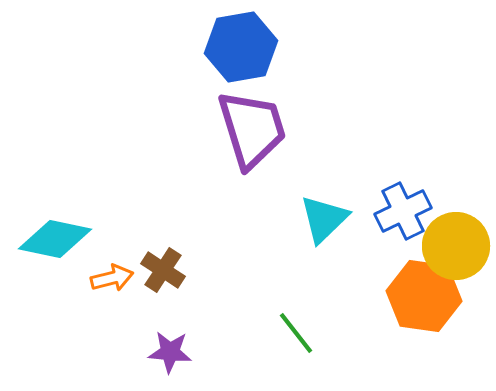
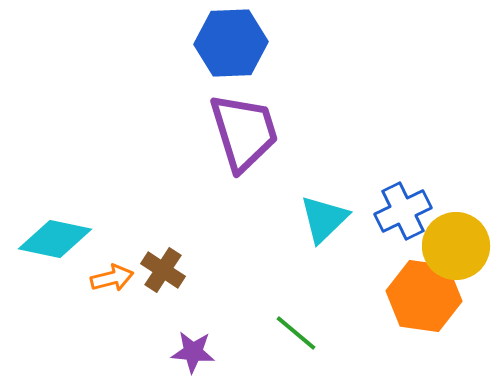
blue hexagon: moved 10 px left, 4 px up; rotated 8 degrees clockwise
purple trapezoid: moved 8 px left, 3 px down
green line: rotated 12 degrees counterclockwise
purple star: moved 23 px right
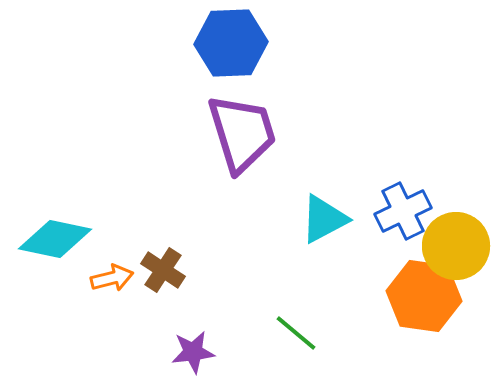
purple trapezoid: moved 2 px left, 1 px down
cyan triangle: rotated 16 degrees clockwise
purple star: rotated 12 degrees counterclockwise
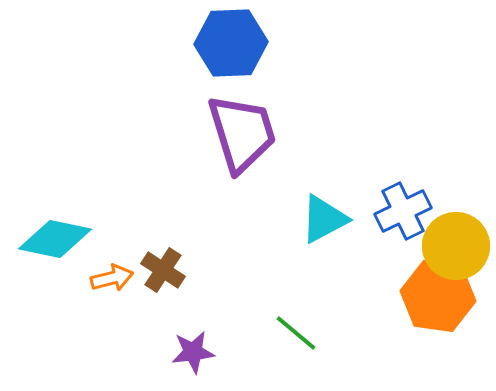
orange hexagon: moved 14 px right
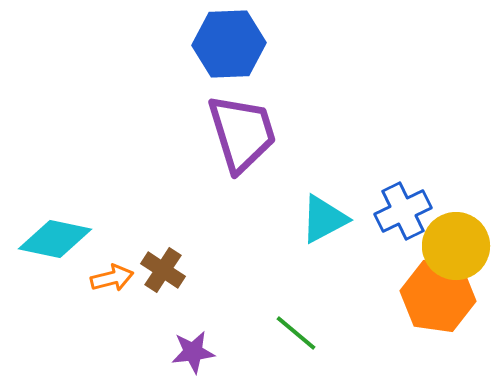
blue hexagon: moved 2 px left, 1 px down
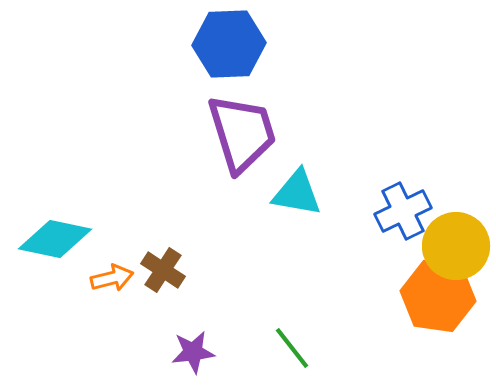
cyan triangle: moved 27 px left, 26 px up; rotated 38 degrees clockwise
green line: moved 4 px left, 15 px down; rotated 12 degrees clockwise
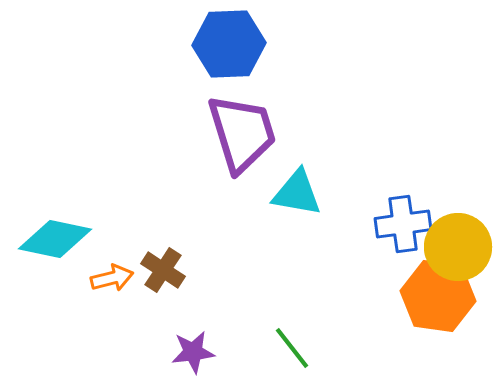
blue cross: moved 13 px down; rotated 18 degrees clockwise
yellow circle: moved 2 px right, 1 px down
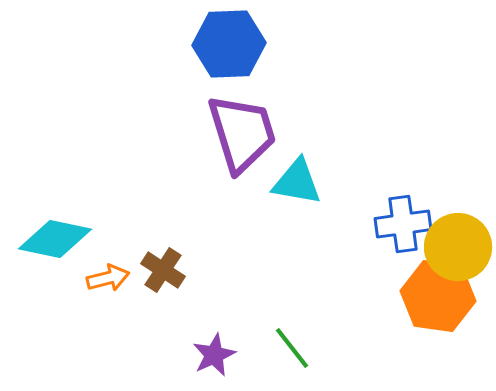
cyan triangle: moved 11 px up
orange arrow: moved 4 px left
purple star: moved 21 px right, 3 px down; rotated 18 degrees counterclockwise
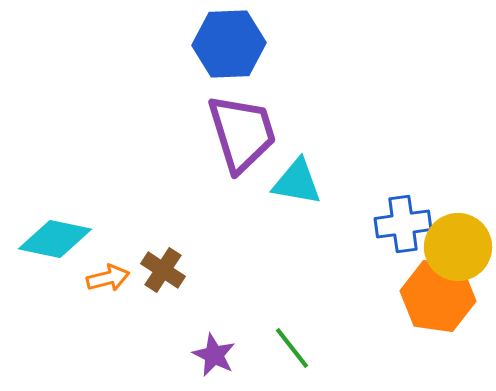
purple star: rotated 21 degrees counterclockwise
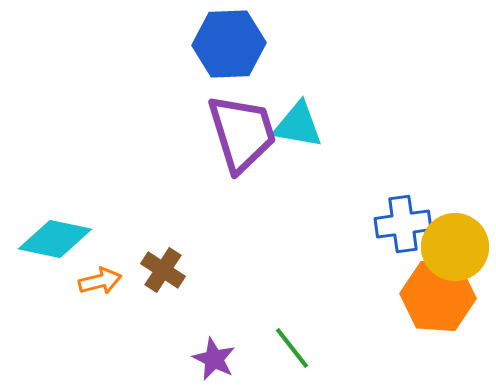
cyan triangle: moved 1 px right, 57 px up
yellow circle: moved 3 px left
orange arrow: moved 8 px left, 3 px down
orange hexagon: rotated 4 degrees counterclockwise
purple star: moved 4 px down
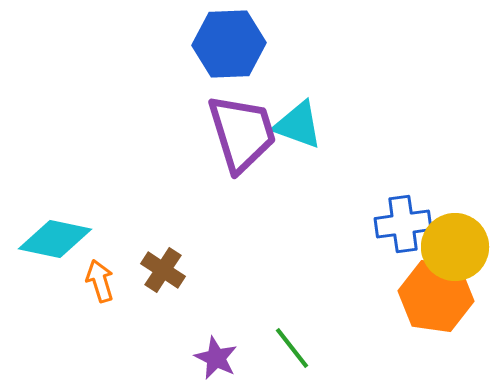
cyan triangle: rotated 10 degrees clockwise
orange arrow: rotated 93 degrees counterclockwise
orange hexagon: moved 2 px left; rotated 4 degrees clockwise
purple star: moved 2 px right, 1 px up
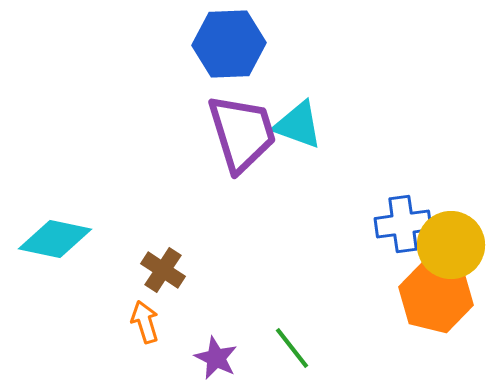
yellow circle: moved 4 px left, 2 px up
orange arrow: moved 45 px right, 41 px down
orange hexagon: rotated 6 degrees clockwise
